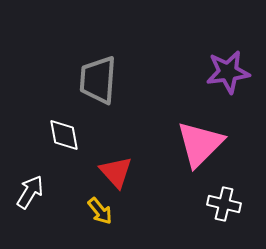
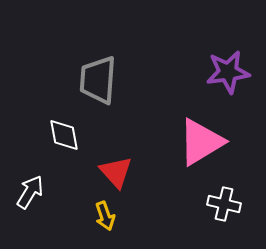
pink triangle: moved 1 px right, 2 px up; rotated 14 degrees clockwise
yellow arrow: moved 5 px right, 5 px down; rotated 20 degrees clockwise
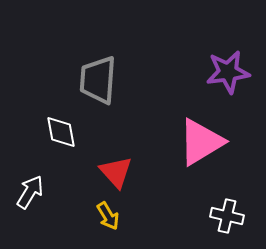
white diamond: moved 3 px left, 3 px up
white cross: moved 3 px right, 12 px down
yellow arrow: moved 3 px right; rotated 12 degrees counterclockwise
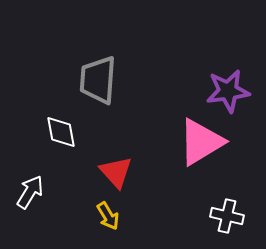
purple star: moved 19 px down
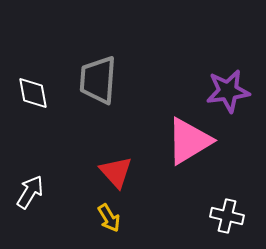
white diamond: moved 28 px left, 39 px up
pink triangle: moved 12 px left, 1 px up
yellow arrow: moved 1 px right, 2 px down
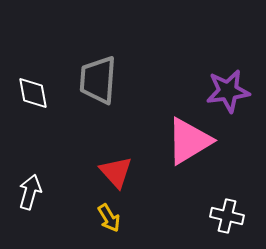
white arrow: rotated 16 degrees counterclockwise
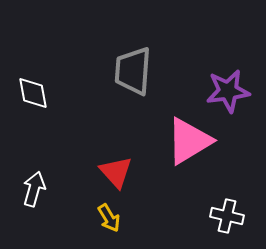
gray trapezoid: moved 35 px right, 9 px up
white arrow: moved 4 px right, 3 px up
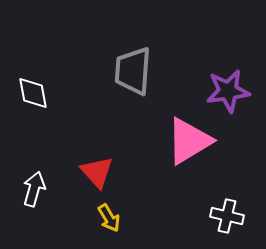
red triangle: moved 19 px left
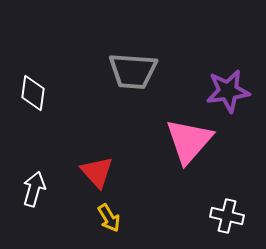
gray trapezoid: rotated 90 degrees counterclockwise
white diamond: rotated 18 degrees clockwise
pink triangle: rotated 18 degrees counterclockwise
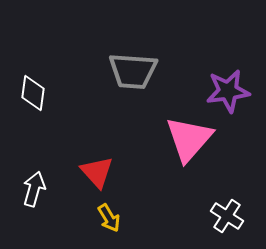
pink triangle: moved 2 px up
white cross: rotated 20 degrees clockwise
